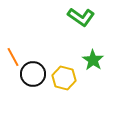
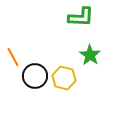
green L-shape: rotated 32 degrees counterclockwise
green star: moved 3 px left, 5 px up
black circle: moved 2 px right, 2 px down
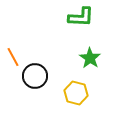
green star: moved 3 px down
yellow hexagon: moved 12 px right, 15 px down
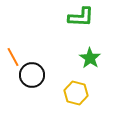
black circle: moved 3 px left, 1 px up
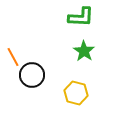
green star: moved 6 px left, 7 px up
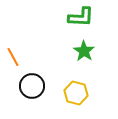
black circle: moved 11 px down
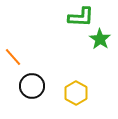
green star: moved 16 px right, 12 px up
orange line: rotated 12 degrees counterclockwise
yellow hexagon: rotated 15 degrees clockwise
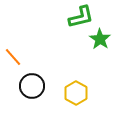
green L-shape: rotated 16 degrees counterclockwise
